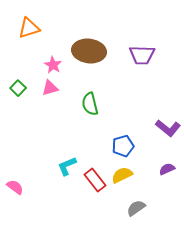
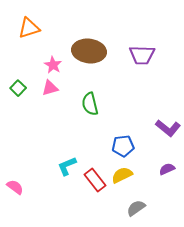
blue pentagon: rotated 10 degrees clockwise
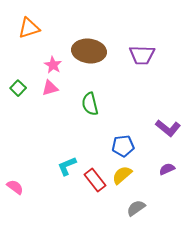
yellow semicircle: rotated 15 degrees counterclockwise
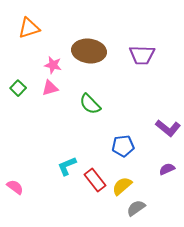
pink star: rotated 18 degrees counterclockwise
green semicircle: rotated 30 degrees counterclockwise
yellow semicircle: moved 11 px down
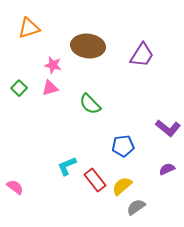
brown ellipse: moved 1 px left, 5 px up
purple trapezoid: rotated 60 degrees counterclockwise
green square: moved 1 px right
gray semicircle: moved 1 px up
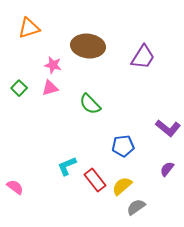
purple trapezoid: moved 1 px right, 2 px down
purple semicircle: rotated 28 degrees counterclockwise
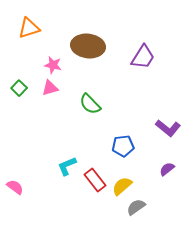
purple semicircle: rotated 14 degrees clockwise
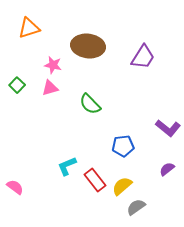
green square: moved 2 px left, 3 px up
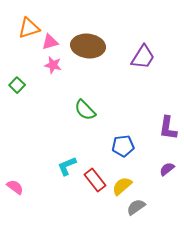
pink triangle: moved 46 px up
green semicircle: moved 5 px left, 6 px down
purple L-shape: rotated 60 degrees clockwise
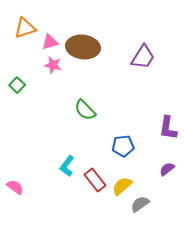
orange triangle: moved 4 px left
brown ellipse: moved 5 px left, 1 px down
cyan L-shape: rotated 30 degrees counterclockwise
gray semicircle: moved 4 px right, 3 px up
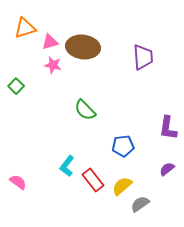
purple trapezoid: rotated 36 degrees counterclockwise
green square: moved 1 px left, 1 px down
red rectangle: moved 2 px left
pink semicircle: moved 3 px right, 5 px up
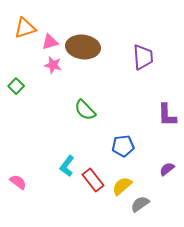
purple L-shape: moved 1 px left, 13 px up; rotated 10 degrees counterclockwise
